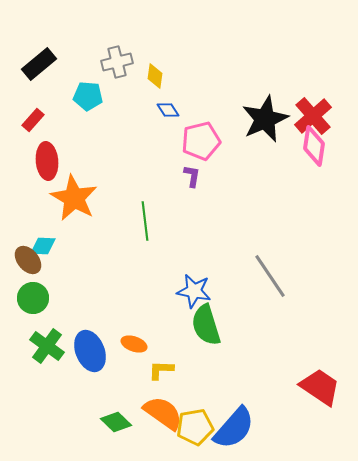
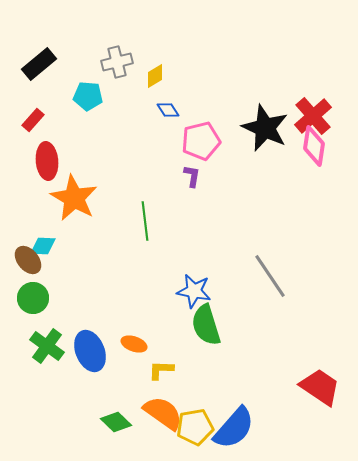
yellow diamond: rotated 50 degrees clockwise
black star: moved 9 px down; rotated 24 degrees counterclockwise
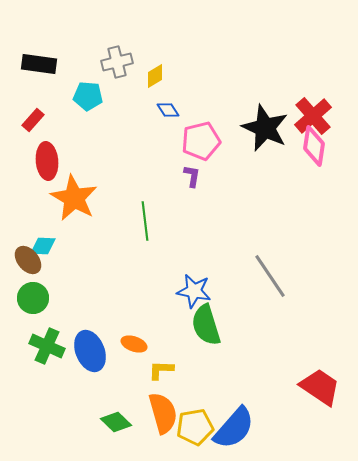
black rectangle: rotated 48 degrees clockwise
green cross: rotated 12 degrees counterclockwise
orange semicircle: rotated 39 degrees clockwise
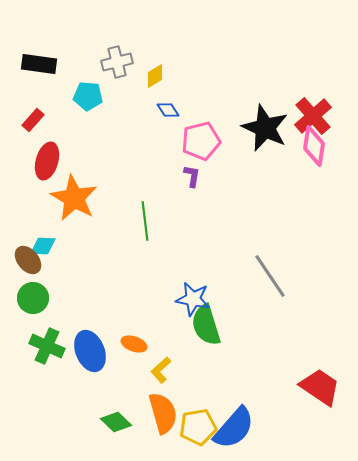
red ellipse: rotated 21 degrees clockwise
blue star: moved 1 px left, 8 px down
yellow L-shape: rotated 44 degrees counterclockwise
yellow pentagon: moved 3 px right
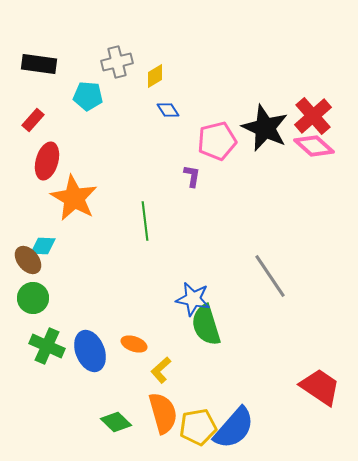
pink pentagon: moved 16 px right
pink diamond: rotated 57 degrees counterclockwise
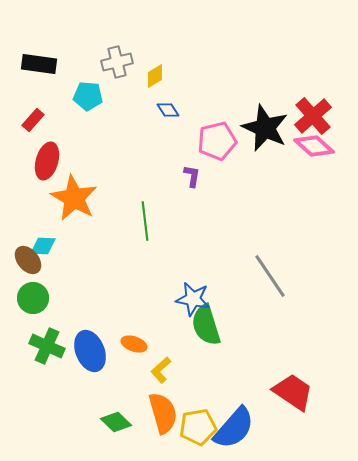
red trapezoid: moved 27 px left, 5 px down
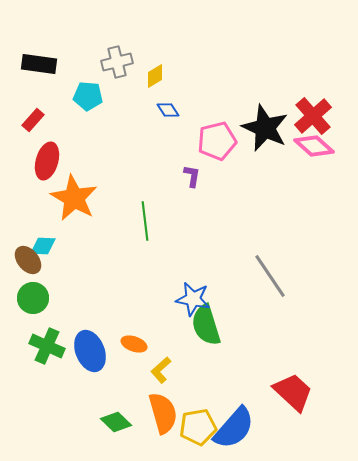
red trapezoid: rotated 9 degrees clockwise
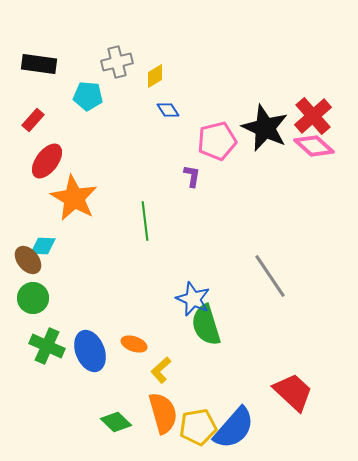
red ellipse: rotated 21 degrees clockwise
blue star: rotated 12 degrees clockwise
